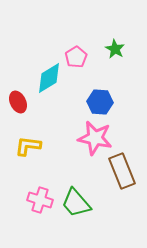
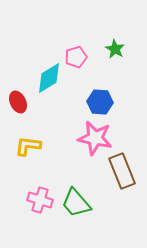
pink pentagon: rotated 15 degrees clockwise
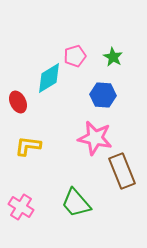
green star: moved 2 px left, 8 px down
pink pentagon: moved 1 px left, 1 px up
blue hexagon: moved 3 px right, 7 px up
pink cross: moved 19 px left, 7 px down; rotated 15 degrees clockwise
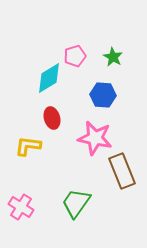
red ellipse: moved 34 px right, 16 px down; rotated 10 degrees clockwise
green trapezoid: rotated 76 degrees clockwise
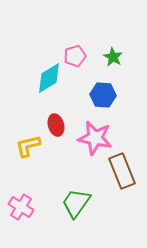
red ellipse: moved 4 px right, 7 px down
yellow L-shape: rotated 20 degrees counterclockwise
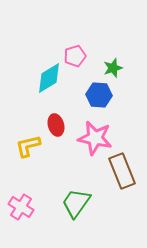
green star: moved 11 px down; rotated 24 degrees clockwise
blue hexagon: moved 4 px left
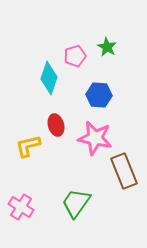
green star: moved 6 px left, 21 px up; rotated 24 degrees counterclockwise
cyan diamond: rotated 40 degrees counterclockwise
brown rectangle: moved 2 px right
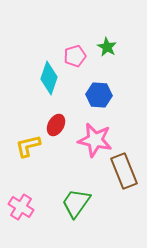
red ellipse: rotated 45 degrees clockwise
pink star: moved 2 px down
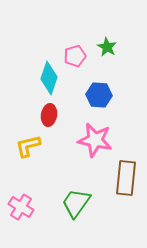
red ellipse: moved 7 px left, 10 px up; rotated 20 degrees counterclockwise
brown rectangle: moved 2 px right, 7 px down; rotated 28 degrees clockwise
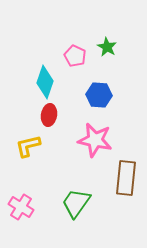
pink pentagon: rotated 30 degrees counterclockwise
cyan diamond: moved 4 px left, 4 px down
